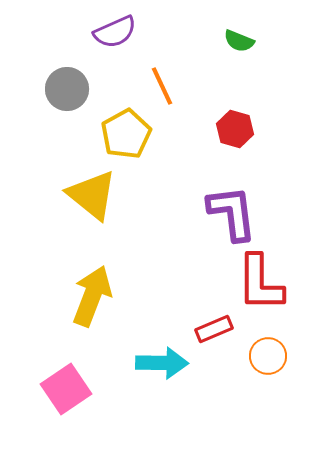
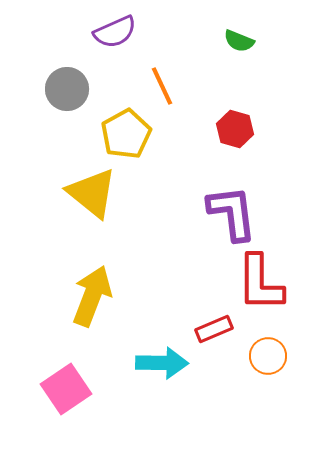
yellow triangle: moved 2 px up
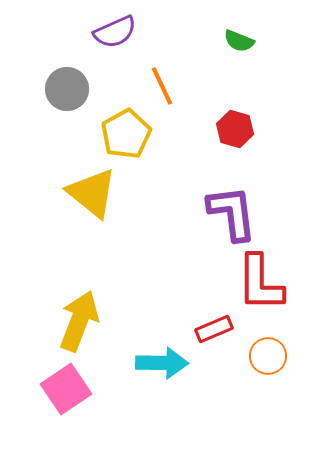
yellow arrow: moved 13 px left, 25 px down
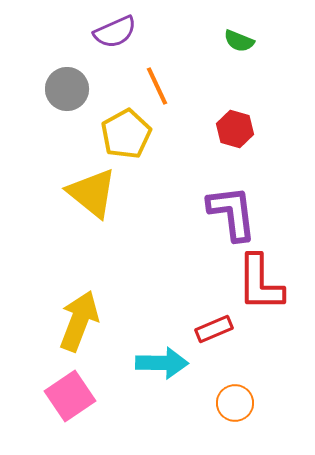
orange line: moved 5 px left
orange circle: moved 33 px left, 47 px down
pink square: moved 4 px right, 7 px down
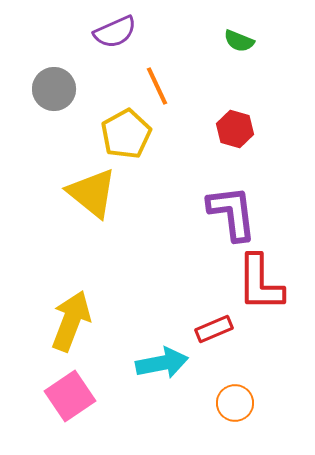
gray circle: moved 13 px left
yellow arrow: moved 8 px left
cyan arrow: rotated 12 degrees counterclockwise
